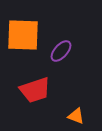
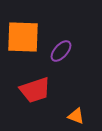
orange square: moved 2 px down
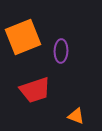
orange square: rotated 24 degrees counterclockwise
purple ellipse: rotated 40 degrees counterclockwise
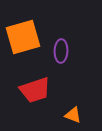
orange square: rotated 6 degrees clockwise
orange triangle: moved 3 px left, 1 px up
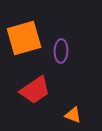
orange square: moved 1 px right, 1 px down
red trapezoid: rotated 16 degrees counterclockwise
